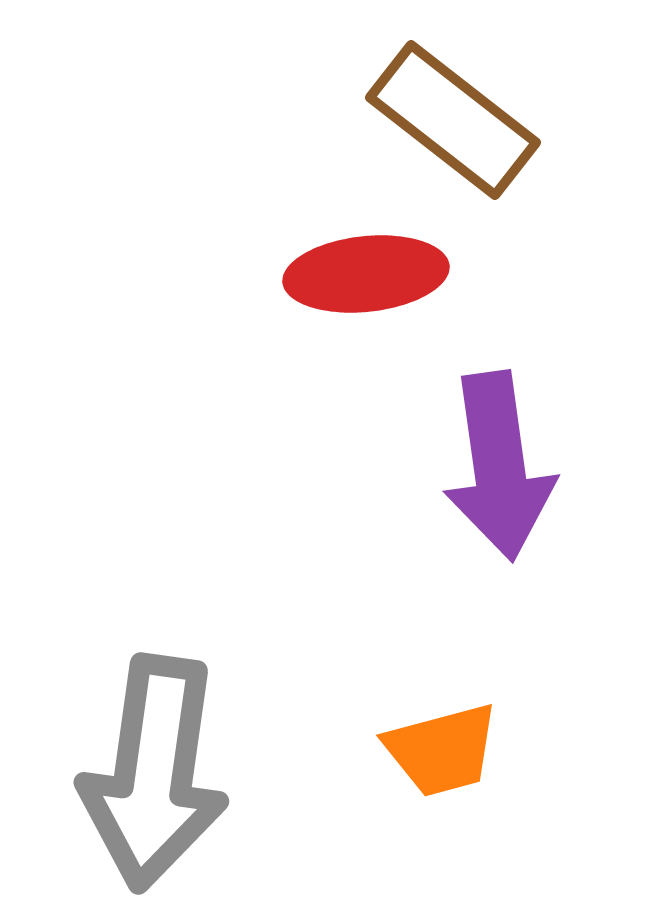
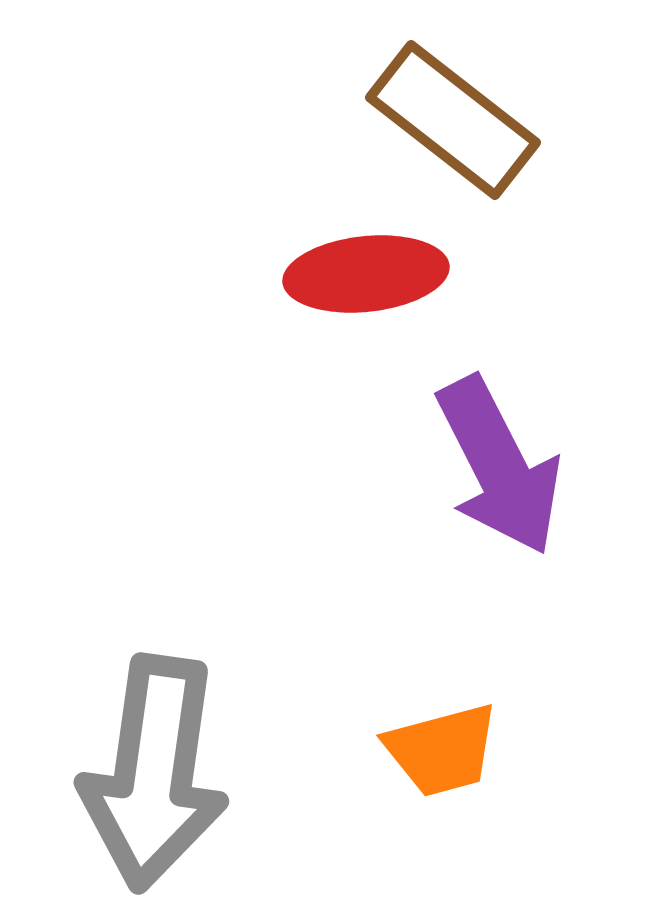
purple arrow: rotated 19 degrees counterclockwise
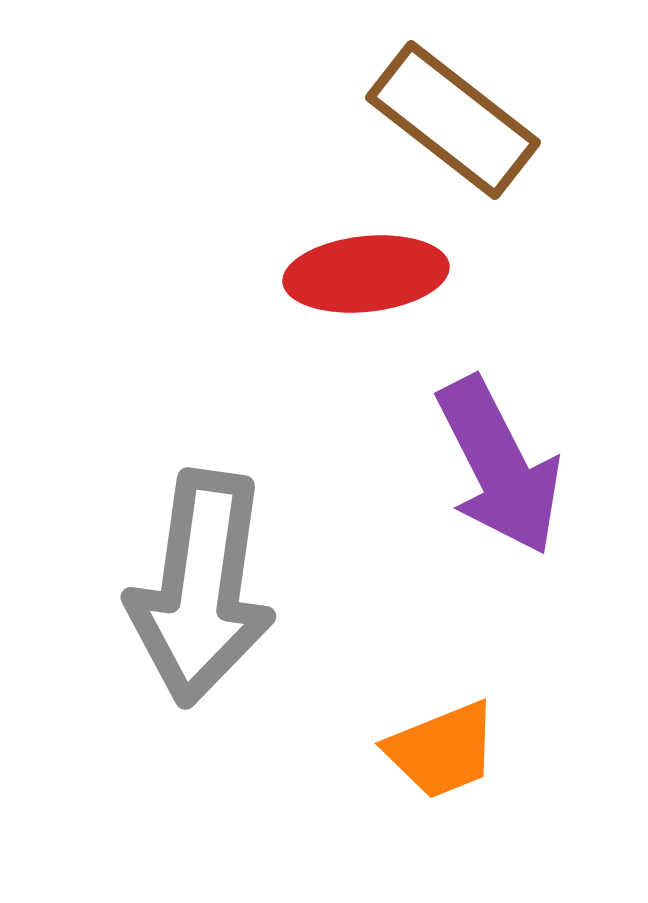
orange trapezoid: rotated 7 degrees counterclockwise
gray arrow: moved 47 px right, 185 px up
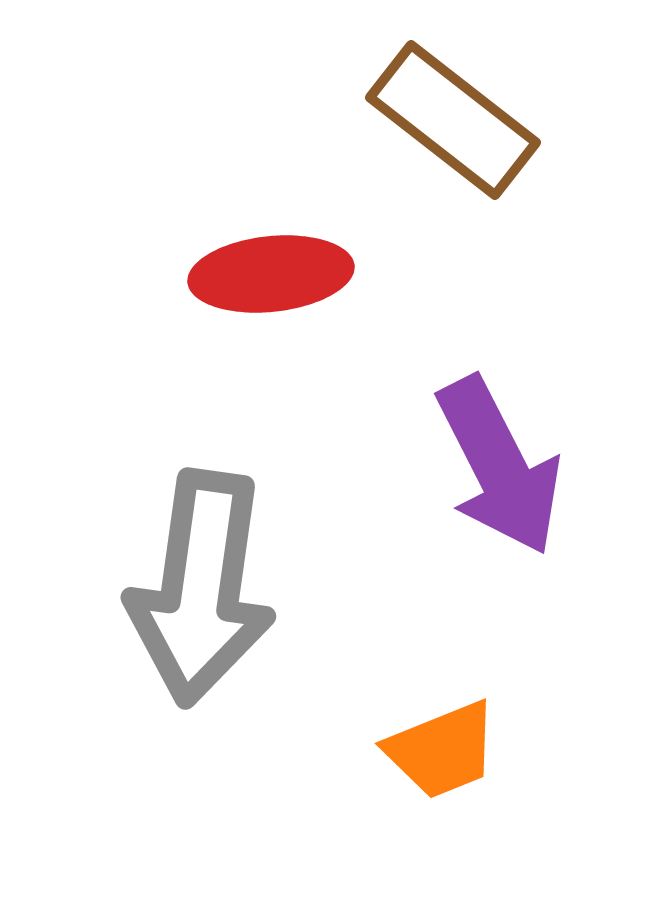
red ellipse: moved 95 px left
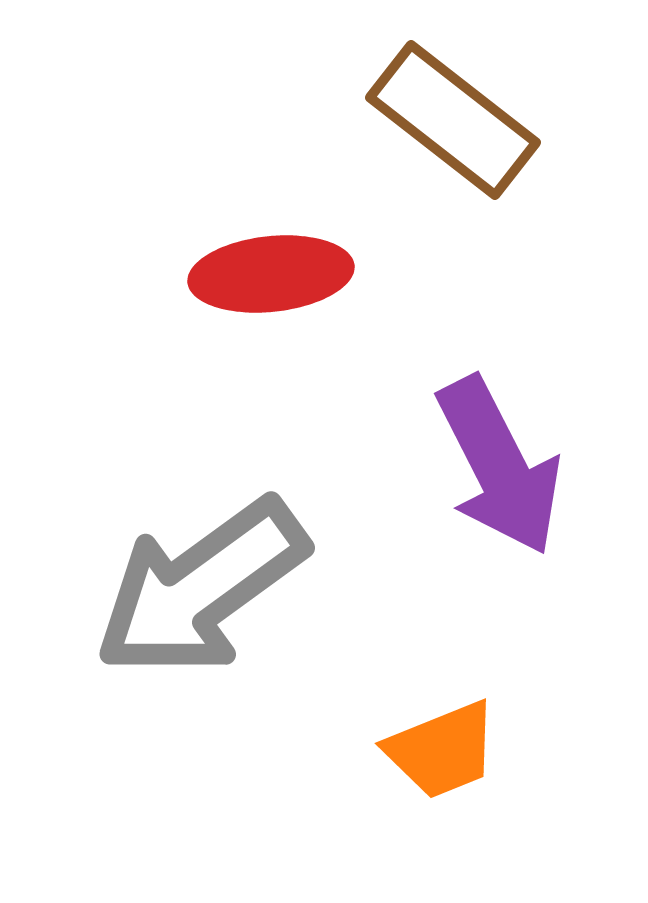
gray arrow: rotated 46 degrees clockwise
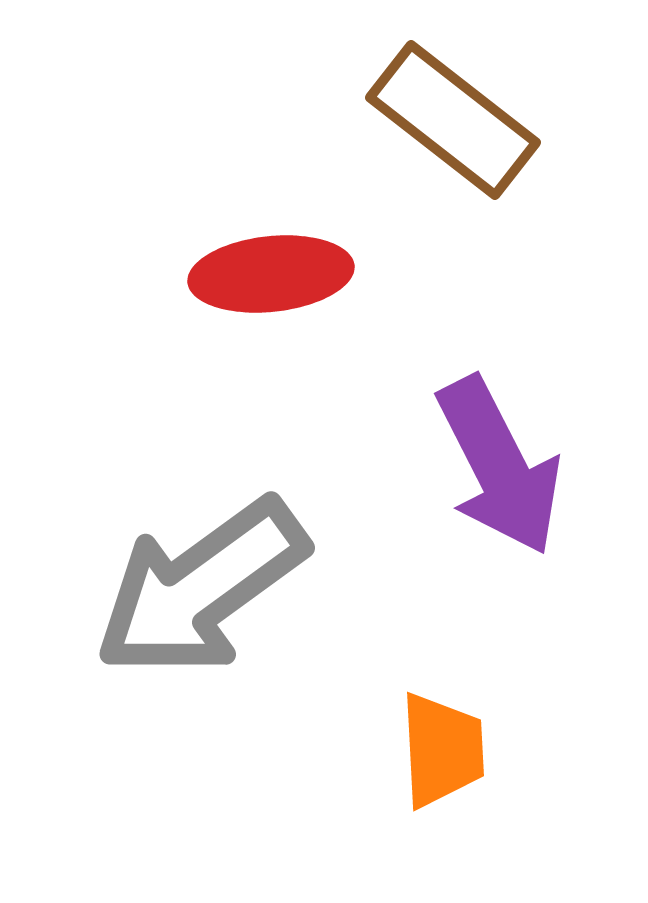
orange trapezoid: rotated 71 degrees counterclockwise
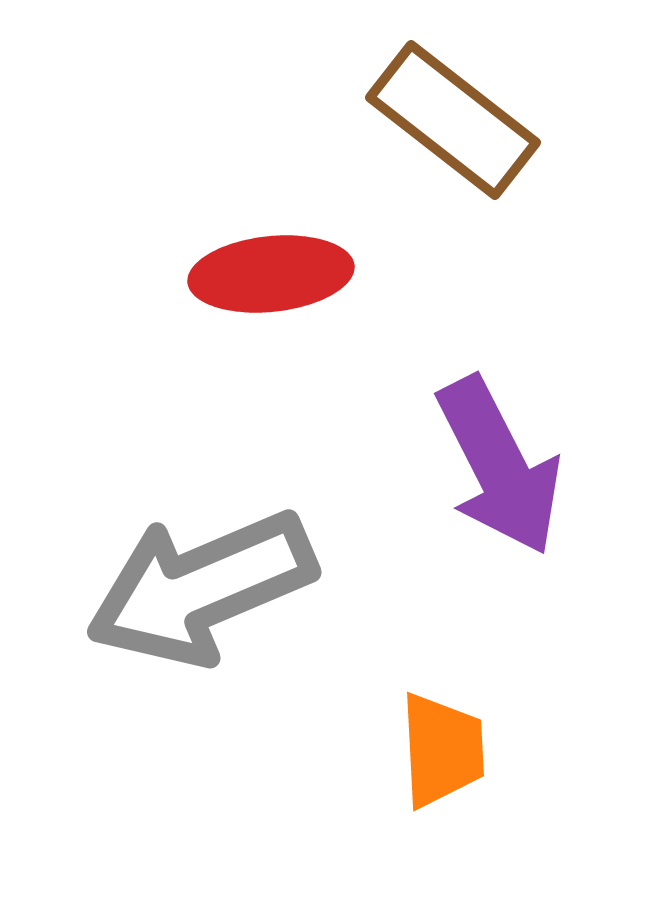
gray arrow: rotated 13 degrees clockwise
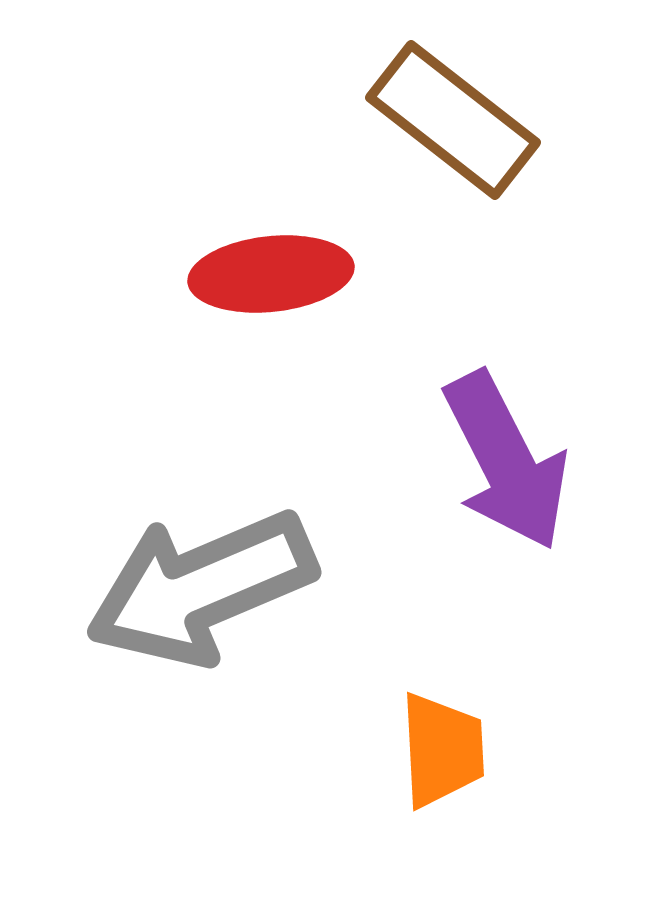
purple arrow: moved 7 px right, 5 px up
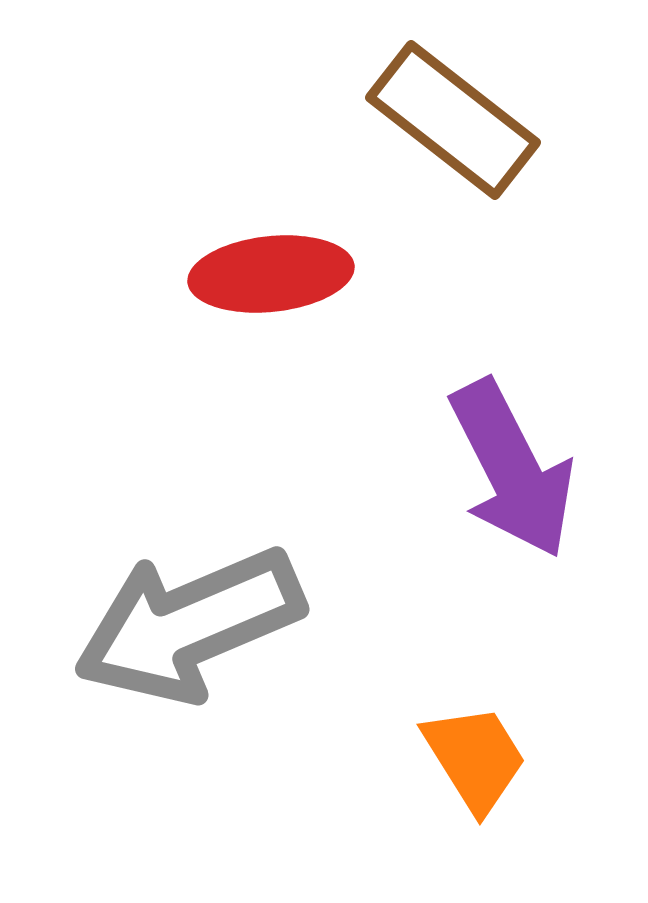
purple arrow: moved 6 px right, 8 px down
gray arrow: moved 12 px left, 37 px down
orange trapezoid: moved 33 px right, 8 px down; rotated 29 degrees counterclockwise
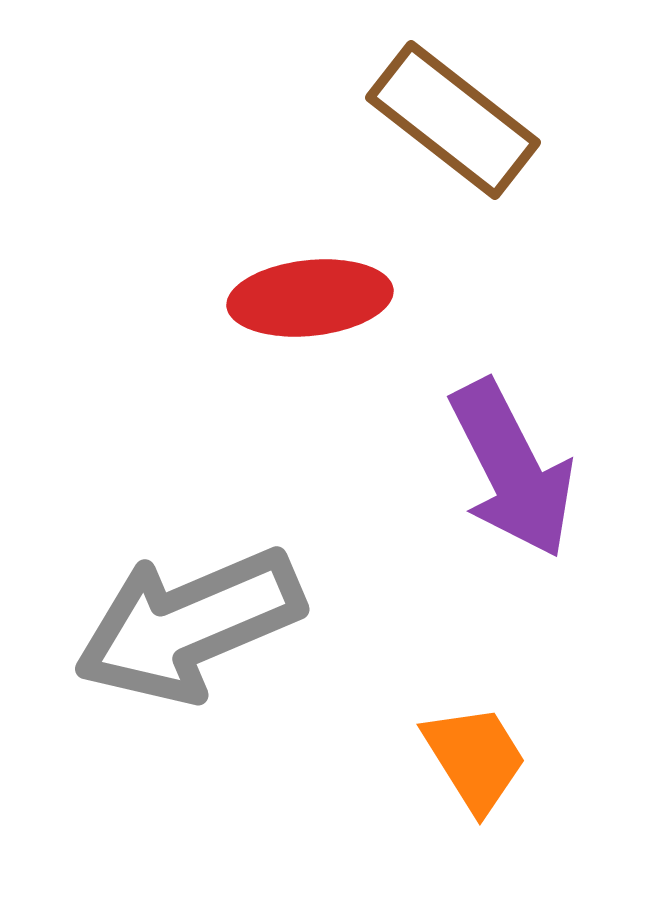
red ellipse: moved 39 px right, 24 px down
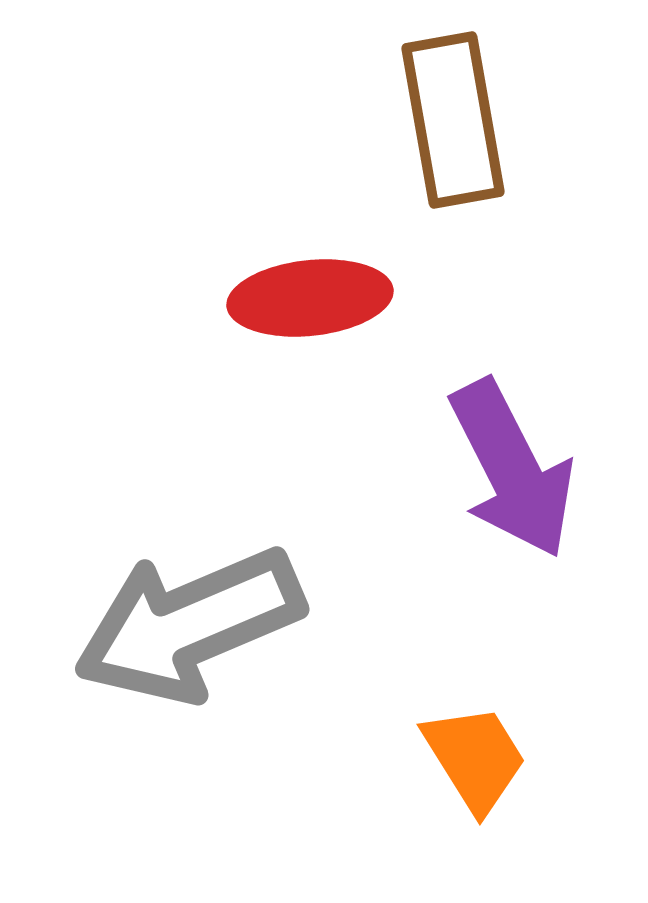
brown rectangle: rotated 42 degrees clockwise
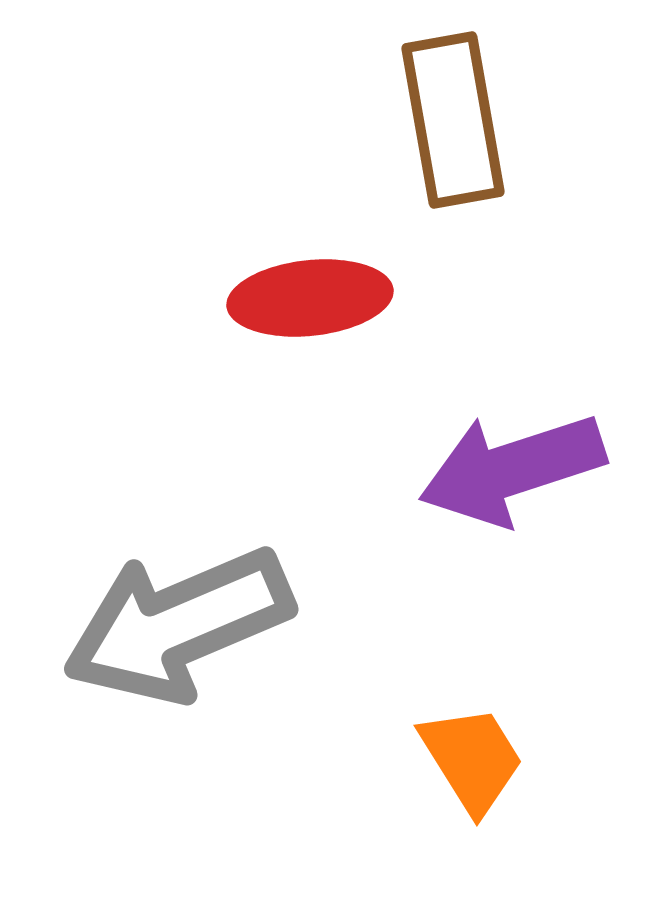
purple arrow: rotated 99 degrees clockwise
gray arrow: moved 11 px left
orange trapezoid: moved 3 px left, 1 px down
